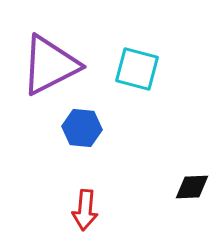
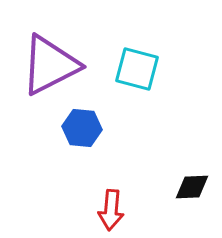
red arrow: moved 26 px right
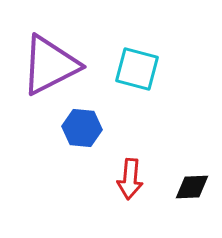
red arrow: moved 19 px right, 31 px up
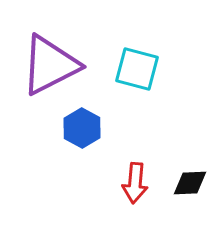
blue hexagon: rotated 24 degrees clockwise
red arrow: moved 5 px right, 4 px down
black diamond: moved 2 px left, 4 px up
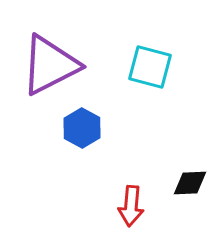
cyan square: moved 13 px right, 2 px up
red arrow: moved 4 px left, 23 px down
